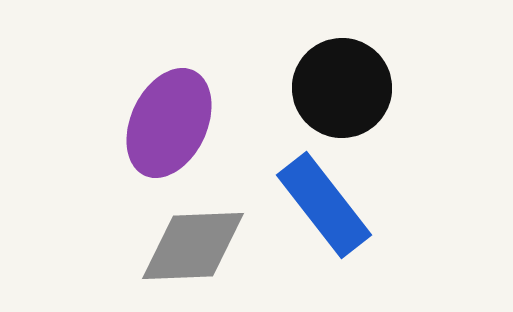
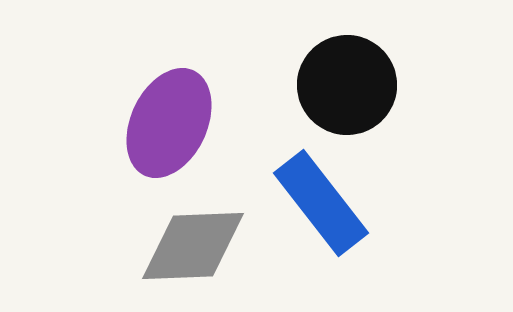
black circle: moved 5 px right, 3 px up
blue rectangle: moved 3 px left, 2 px up
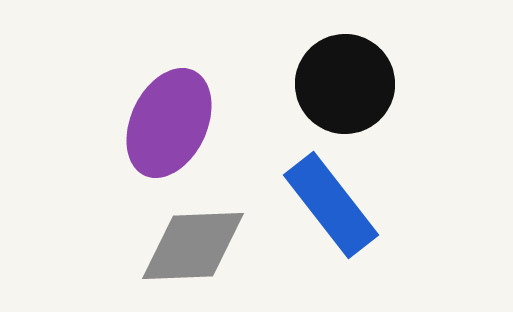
black circle: moved 2 px left, 1 px up
blue rectangle: moved 10 px right, 2 px down
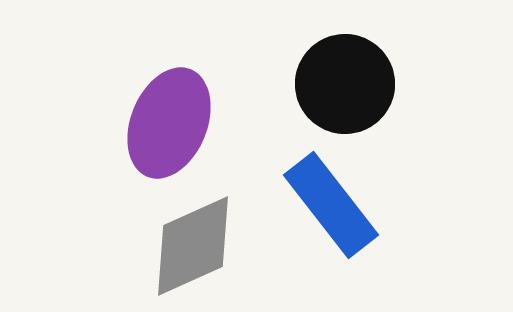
purple ellipse: rotated 3 degrees counterclockwise
gray diamond: rotated 22 degrees counterclockwise
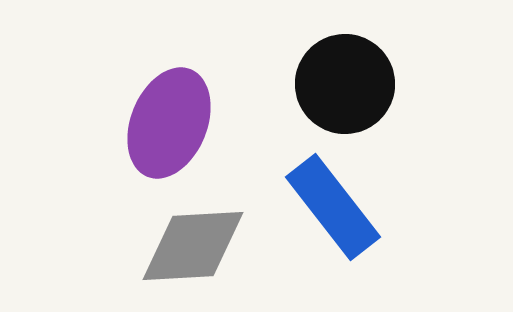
blue rectangle: moved 2 px right, 2 px down
gray diamond: rotated 21 degrees clockwise
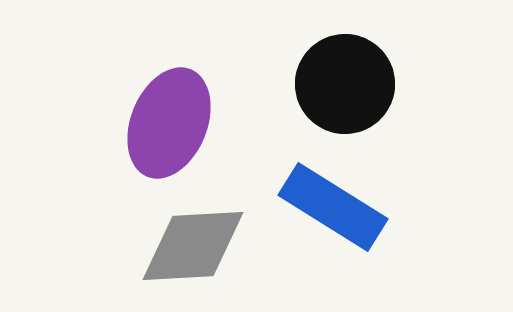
blue rectangle: rotated 20 degrees counterclockwise
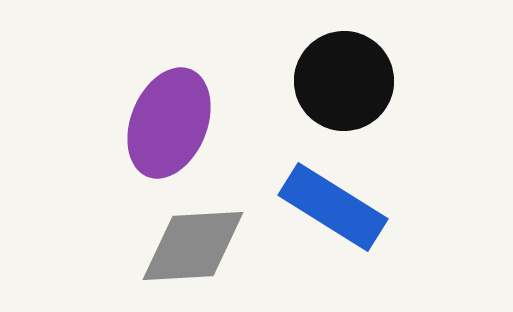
black circle: moved 1 px left, 3 px up
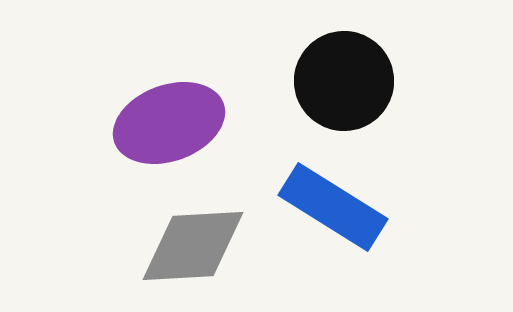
purple ellipse: rotated 48 degrees clockwise
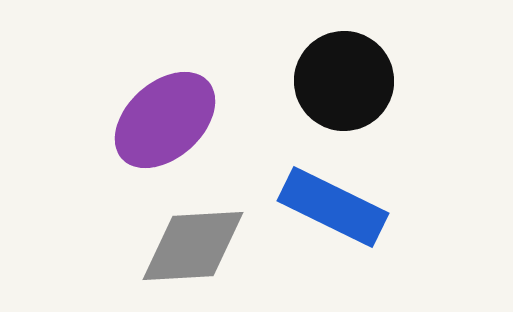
purple ellipse: moved 4 px left, 3 px up; rotated 22 degrees counterclockwise
blue rectangle: rotated 6 degrees counterclockwise
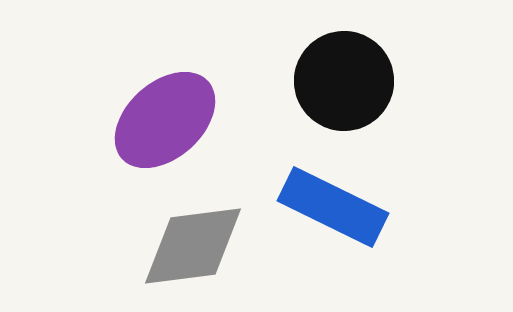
gray diamond: rotated 4 degrees counterclockwise
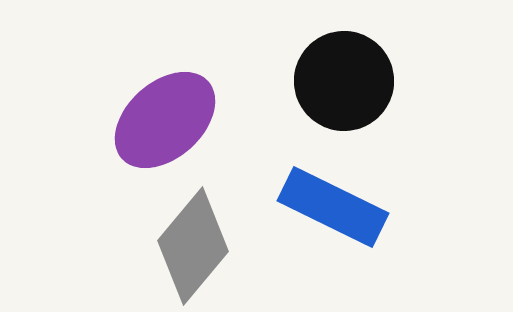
gray diamond: rotated 43 degrees counterclockwise
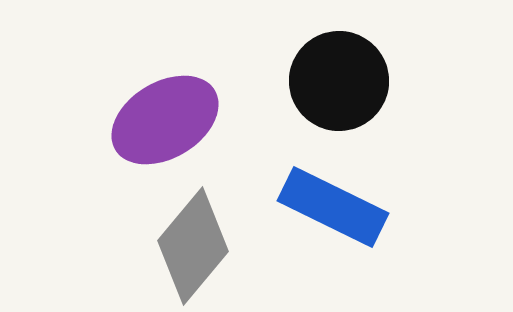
black circle: moved 5 px left
purple ellipse: rotated 11 degrees clockwise
